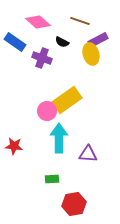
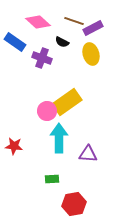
brown line: moved 6 px left
purple rectangle: moved 5 px left, 12 px up
yellow rectangle: moved 2 px down
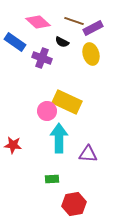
yellow rectangle: rotated 60 degrees clockwise
red star: moved 1 px left, 1 px up
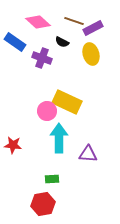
red hexagon: moved 31 px left
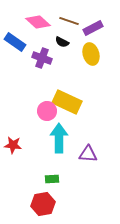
brown line: moved 5 px left
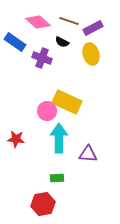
red star: moved 3 px right, 6 px up
green rectangle: moved 5 px right, 1 px up
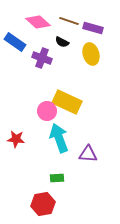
purple rectangle: rotated 42 degrees clockwise
cyan arrow: rotated 20 degrees counterclockwise
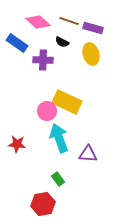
blue rectangle: moved 2 px right, 1 px down
purple cross: moved 1 px right, 2 px down; rotated 18 degrees counterclockwise
red star: moved 1 px right, 5 px down
green rectangle: moved 1 px right, 1 px down; rotated 56 degrees clockwise
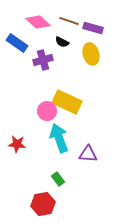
purple cross: rotated 18 degrees counterclockwise
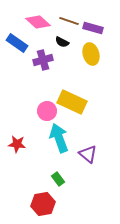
yellow rectangle: moved 5 px right
purple triangle: rotated 36 degrees clockwise
